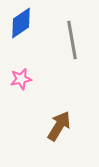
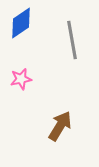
brown arrow: moved 1 px right
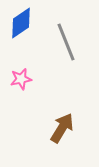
gray line: moved 6 px left, 2 px down; rotated 12 degrees counterclockwise
brown arrow: moved 2 px right, 2 px down
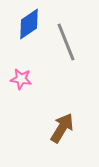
blue diamond: moved 8 px right, 1 px down
pink star: rotated 20 degrees clockwise
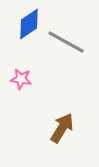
gray line: rotated 39 degrees counterclockwise
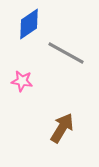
gray line: moved 11 px down
pink star: moved 1 px right, 2 px down
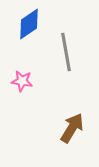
gray line: moved 1 px up; rotated 51 degrees clockwise
brown arrow: moved 10 px right
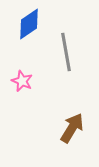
pink star: rotated 15 degrees clockwise
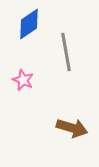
pink star: moved 1 px right, 1 px up
brown arrow: rotated 76 degrees clockwise
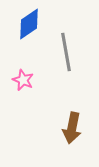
brown arrow: rotated 84 degrees clockwise
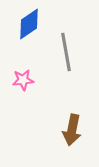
pink star: rotated 30 degrees counterclockwise
brown arrow: moved 2 px down
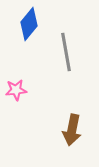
blue diamond: rotated 16 degrees counterclockwise
pink star: moved 7 px left, 10 px down
